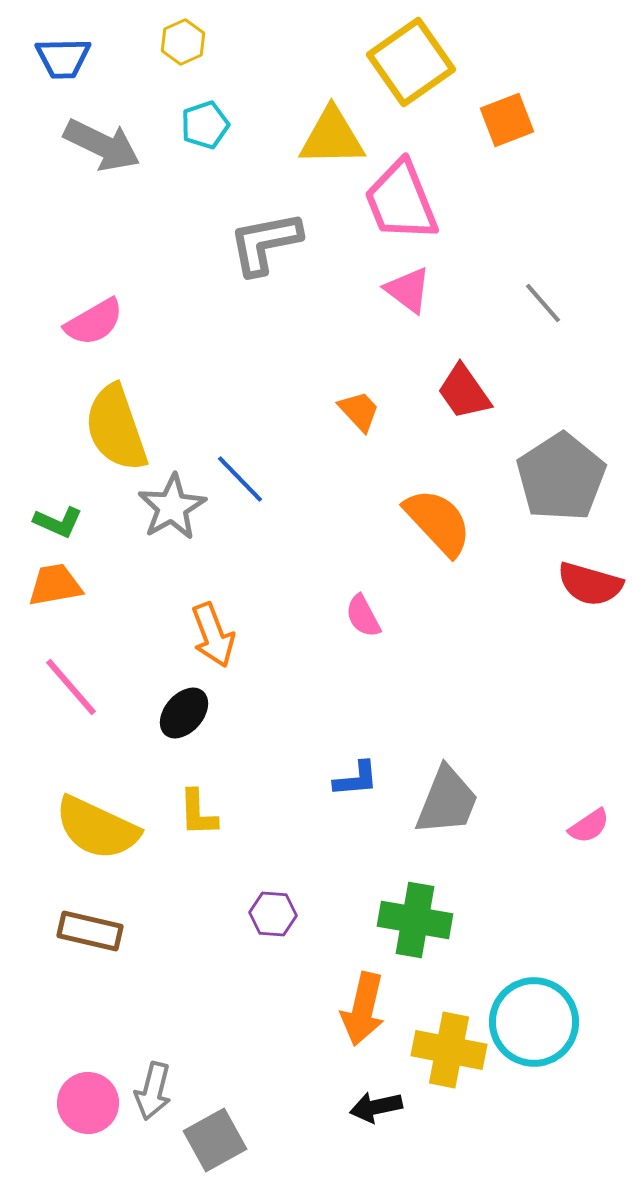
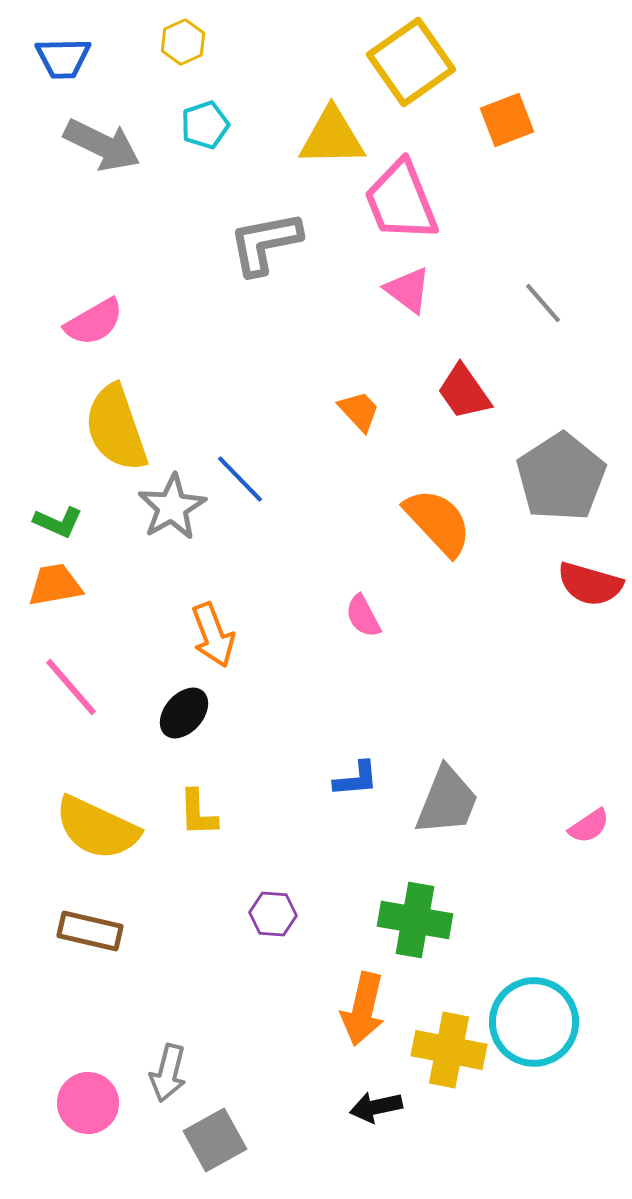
gray arrow at (153, 1091): moved 15 px right, 18 px up
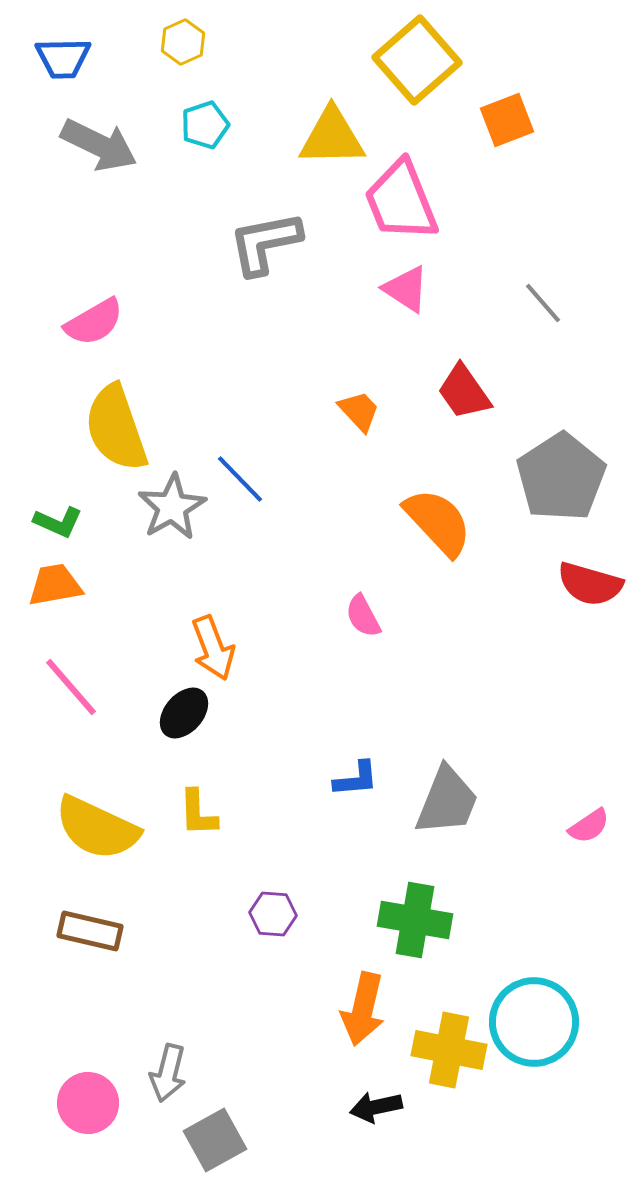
yellow square at (411, 62): moved 6 px right, 2 px up; rotated 6 degrees counterclockwise
gray arrow at (102, 145): moved 3 px left
pink triangle at (408, 290): moved 2 px left, 1 px up; rotated 4 degrees counterclockwise
orange arrow at (213, 635): moved 13 px down
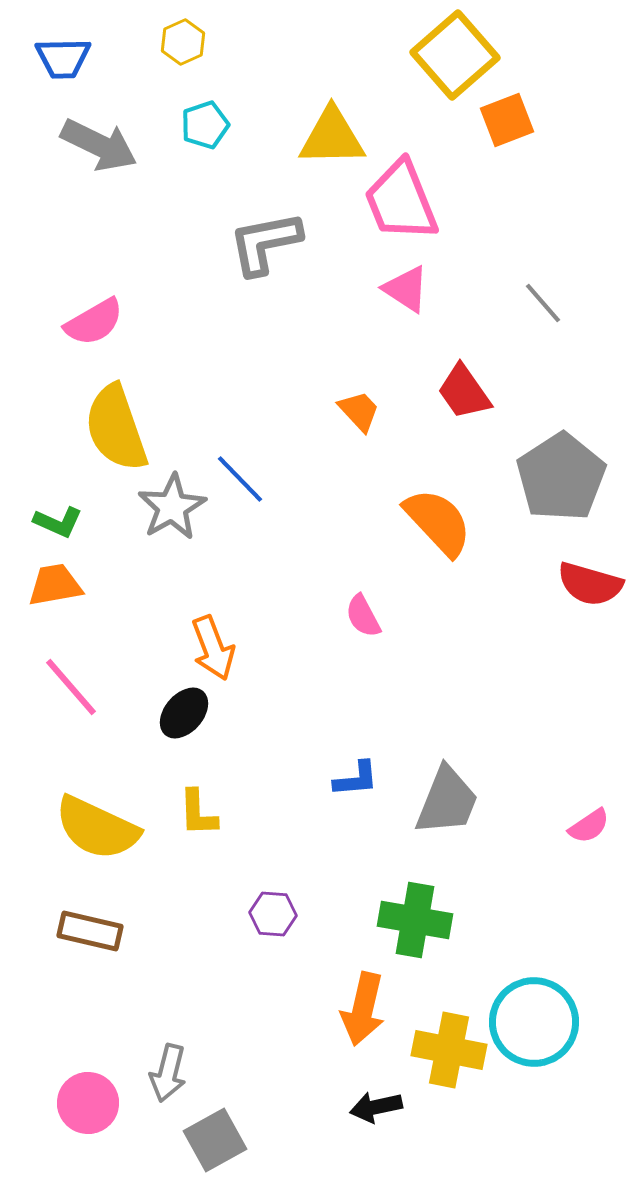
yellow square at (417, 60): moved 38 px right, 5 px up
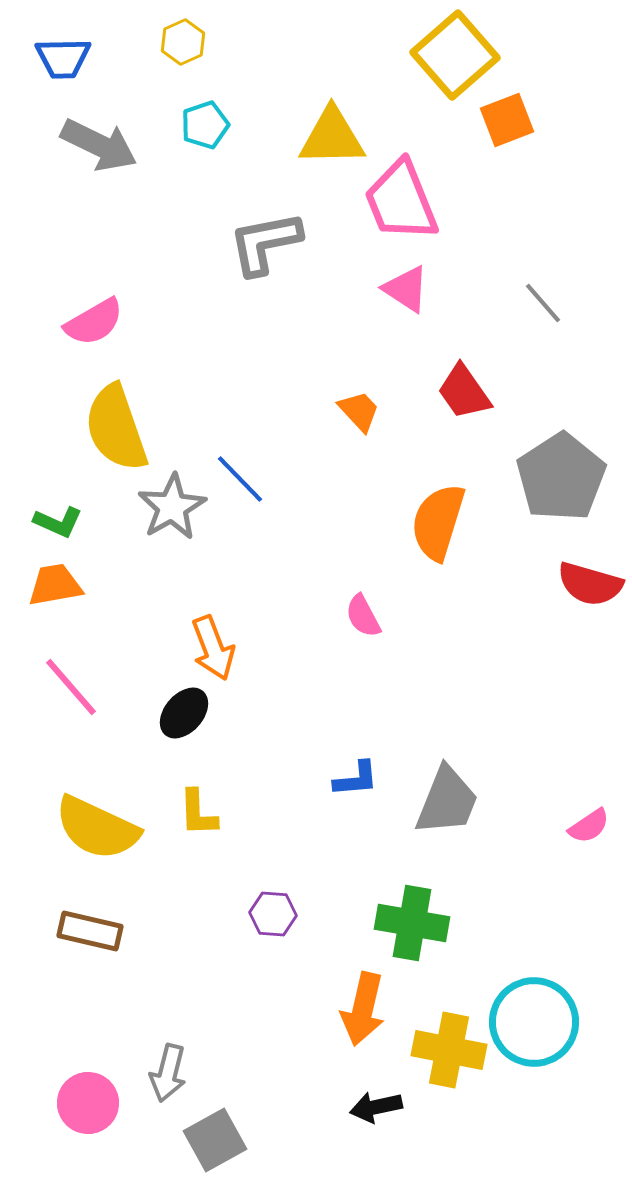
orange semicircle at (438, 522): rotated 120 degrees counterclockwise
green cross at (415, 920): moved 3 px left, 3 px down
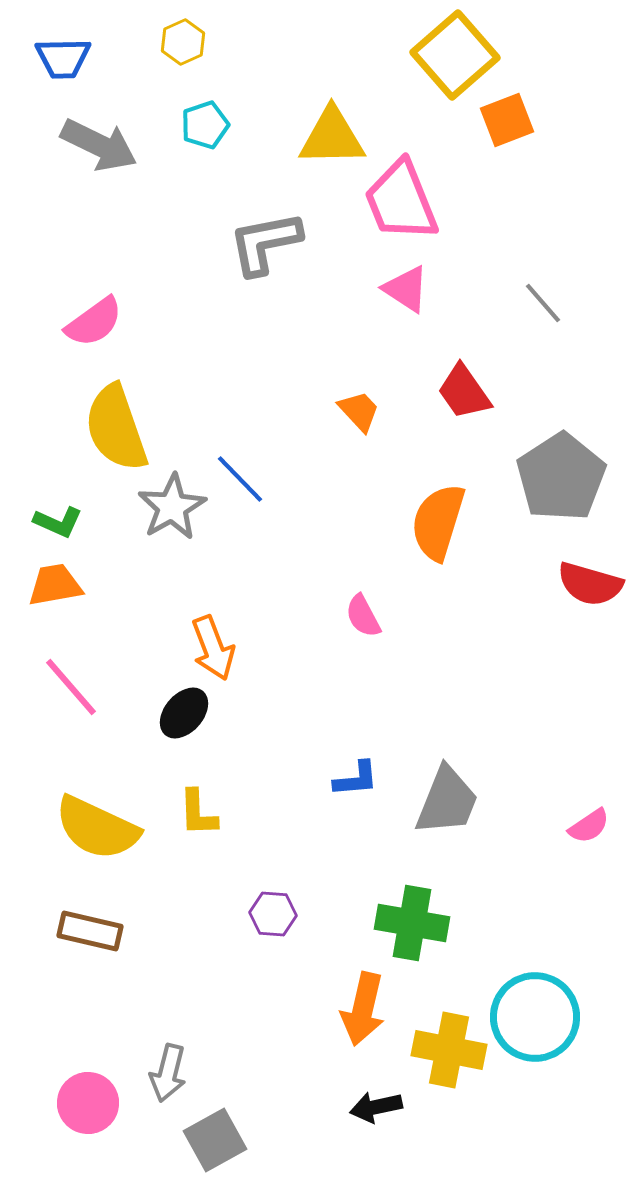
pink semicircle at (94, 322): rotated 6 degrees counterclockwise
cyan circle at (534, 1022): moved 1 px right, 5 px up
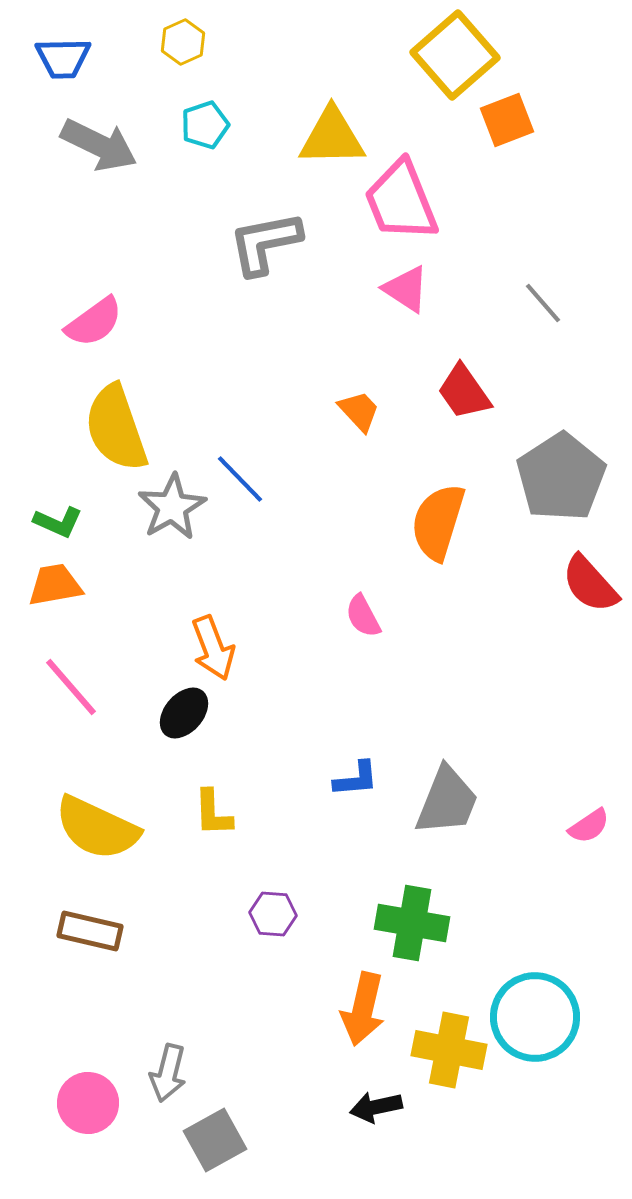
red semicircle at (590, 584): rotated 32 degrees clockwise
yellow L-shape at (198, 813): moved 15 px right
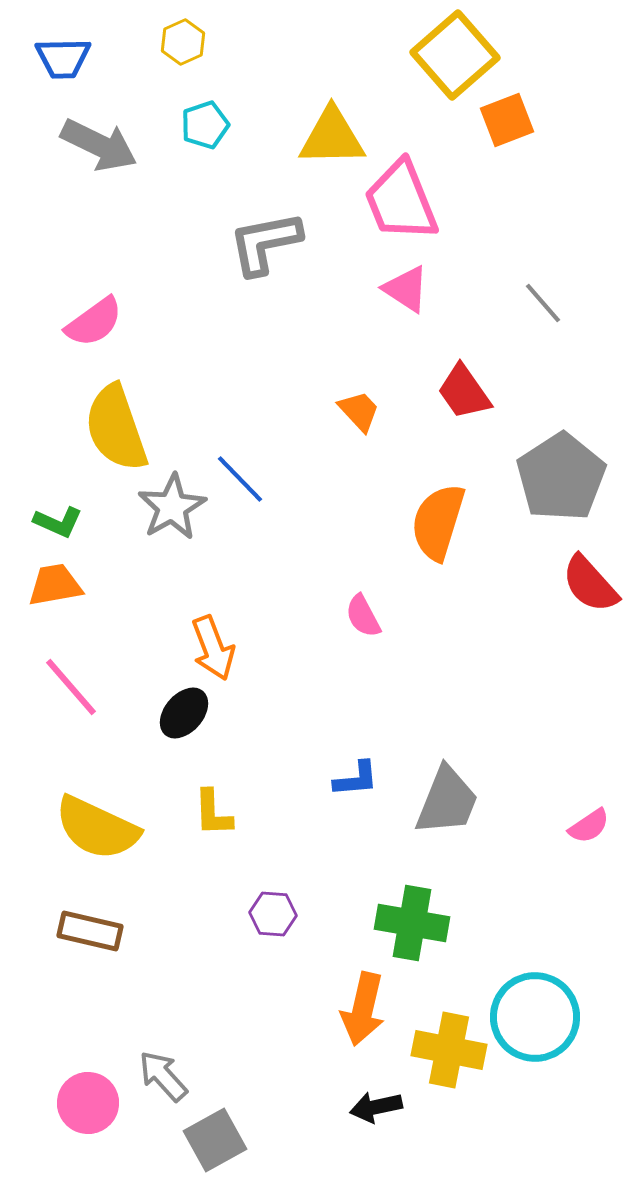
gray arrow at (168, 1073): moved 5 px left, 3 px down; rotated 124 degrees clockwise
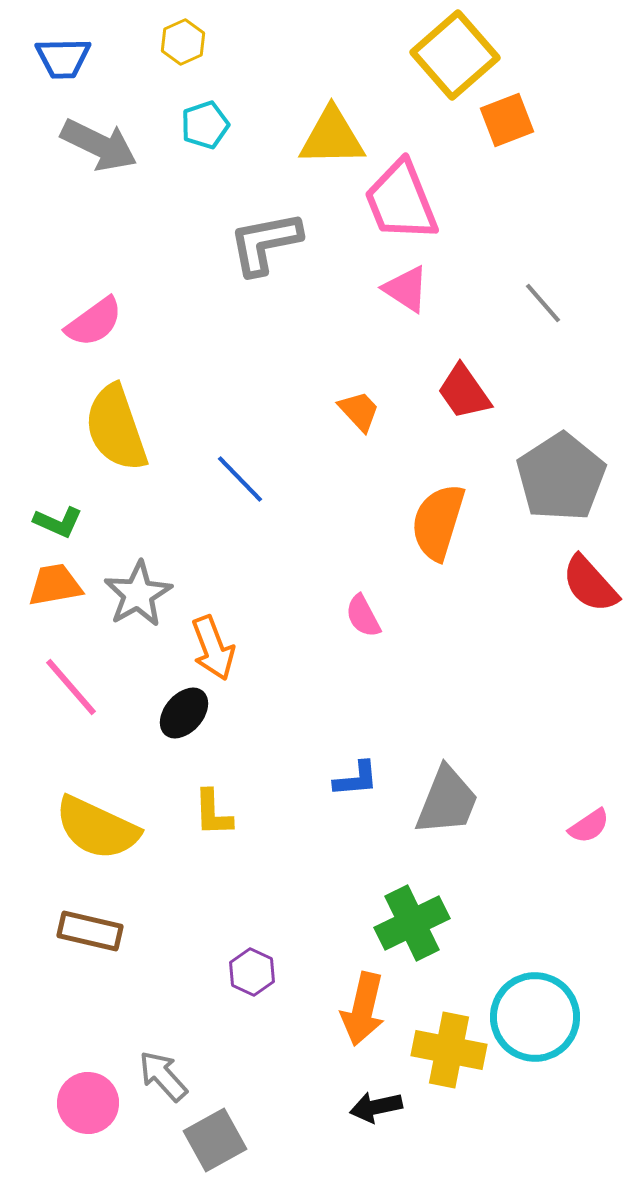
gray star at (172, 507): moved 34 px left, 87 px down
purple hexagon at (273, 914): moved 21 px left, 58 px down; rotated 21 degrees clockwise
green cross at (412, 923): rotated 36 degrees counterclockwise
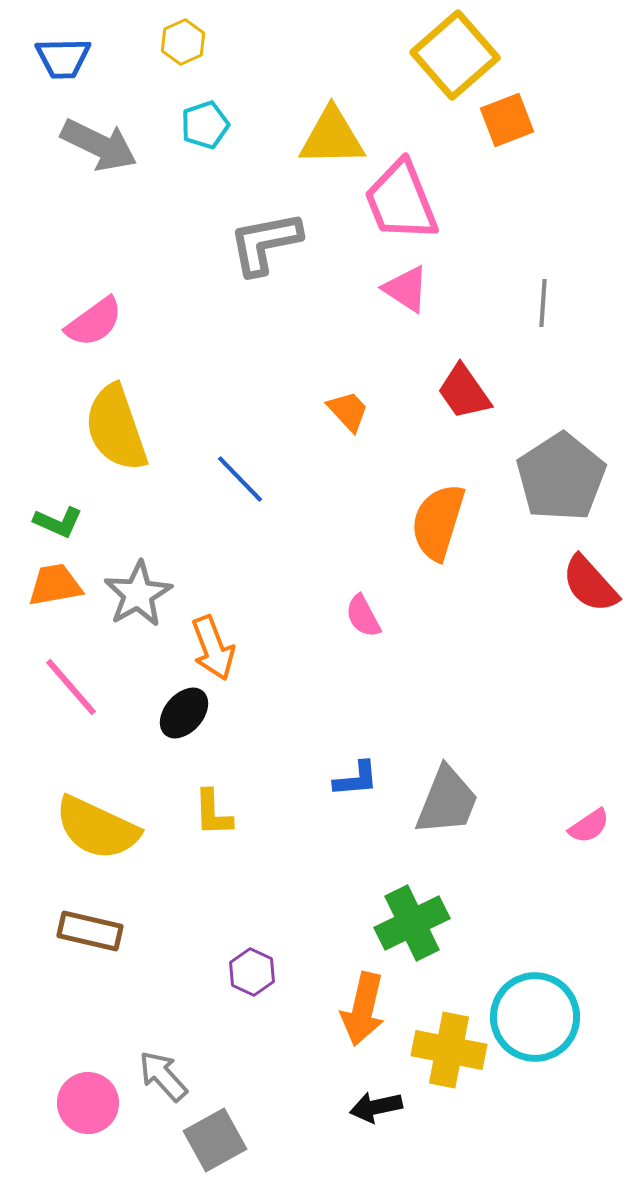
gray line at (543, 303): rotated 45 degrees clockwise
orange trapezoid at (359, 411): moved 11 px left
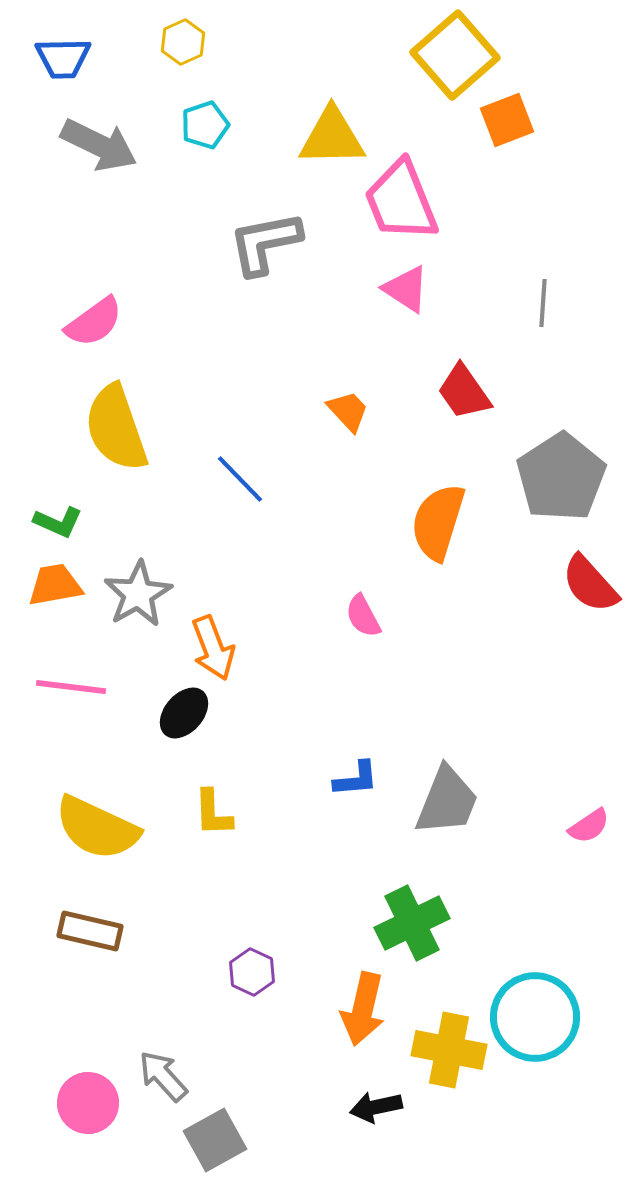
pink line at (71, 687): rotated 42 degrees counterclockwise
